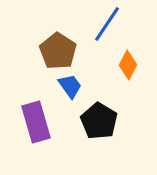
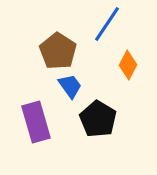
black pentagon: moved 1 px left, 2 px up
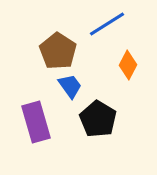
blue line: rotated 24 degrees clockwise
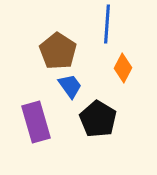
blue line: rotated 54 degrees counterclockwise
orange diamond: moved 5 px left, 3 px down
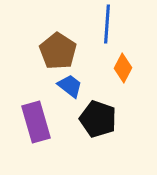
blue trapezoid: rotated 16 degrees counterclockwise
black pentagon: rotated 12 degrees counterclockwise
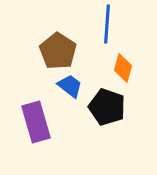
orange diamond: rotated 12 degrees counterclockwise
black pentagon: moved 9 px right, 12 px up
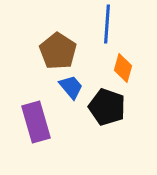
blue trapezoid: moved 1 px right, 1 px down; rotated 12 degrees clockwise
